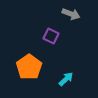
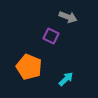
gray arrow: moved 3 px left, 3 px down
orange pentagon: rotated 15 degrees counterclockwise
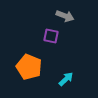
gray arrow: moved 3 px left, 1 px up
purple square: rotated 14 degrees counterclockwise
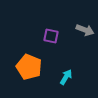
gray arrow: moved 20 px right, 14 px down
cyan arrow: moved 2 px up; rotated 14 degrees counterclockwise
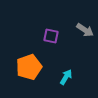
gray arrow: rotated 12 degrees clockwise
orange pentagon: rotated 30 degrees clockwise
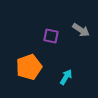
gray arrow: moved 4 px left
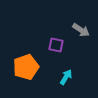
purple square: moved 5 px right, 9 px down
orange pentagon: moved 3 px left
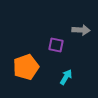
gray arrow: rotated 30 degrees counterclockwise
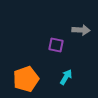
orange pentagon: moved 12 px down
